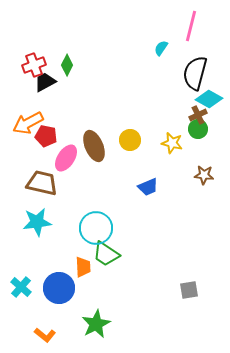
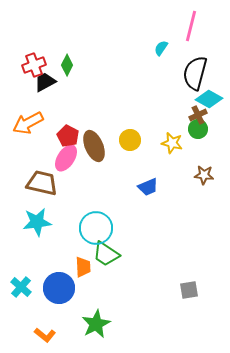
red pentagon: moved 22 px right; rotated 15 degrees clockwise
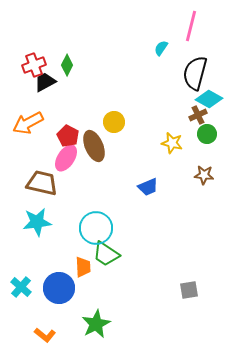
green circle: moved 9 px right, 5 px down
yellow circle: moved 16 px left, 18 px up
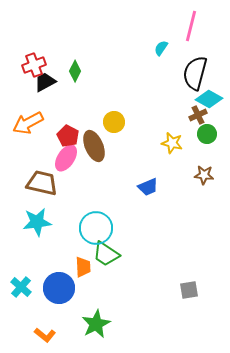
green diamond: moved 8 px right, 6 px down
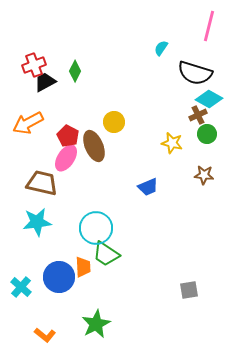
pink line: moved 18 px right
black semicircle: rotated 88 degrees counterclockwise
blue circle: moved 11 px up
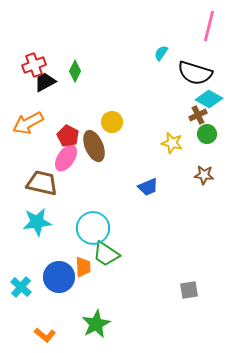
cyan semicircle: moved 5 px down
yellow circle: moved 2 px left
cyan circle: moved 3 px left
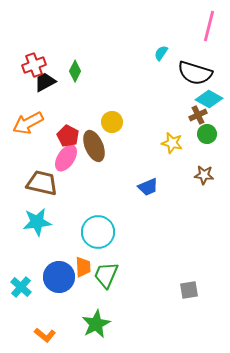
cyan circle: moved 5 px right, 4 px down
green trapezoid: moved 21 px down; rotated 80 degrees clockwise
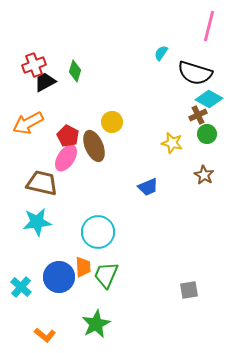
green diamond: rotated 10 degrees counterclockwise
brown star: rotated 24 degrees clockwise
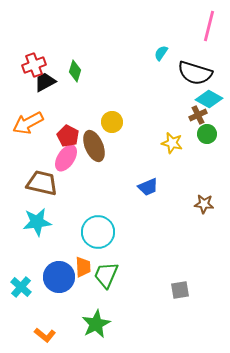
brown star: moved 29 px down; rotated 24 degrees counterclockwise
gray square: moved 9 px left
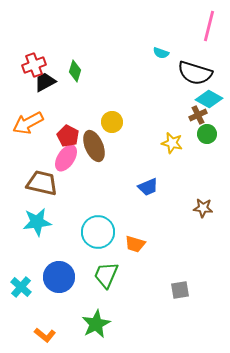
cyan semicircle: rotated 105 degrees counterclockwise
brown star: moved 1 px left, 4 px down
orange trapezoid: moved 52 px right, 23 px up; rotated 110 degrees clockwise
